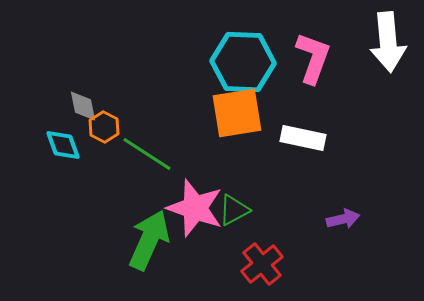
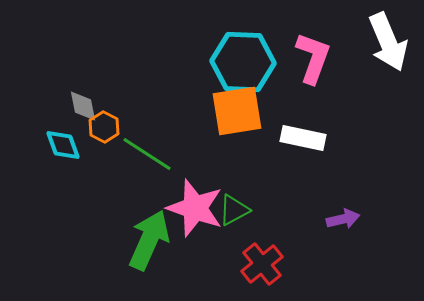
white arrow: rotated 18 degrees counterclockwise
orange square: moved 2 px up
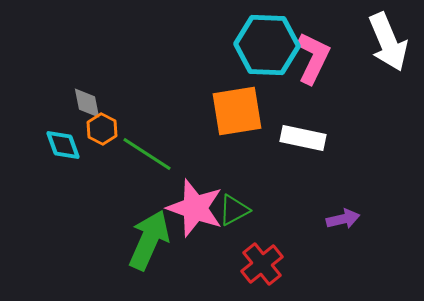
pink L-shape: rotated 6 degrees clockwise
cyan hexagon: moved 24 px right, 17 px up
gray diamond: moved 4 px right, 3 px up
orange hexagon: moved 2 px left, 2 px down
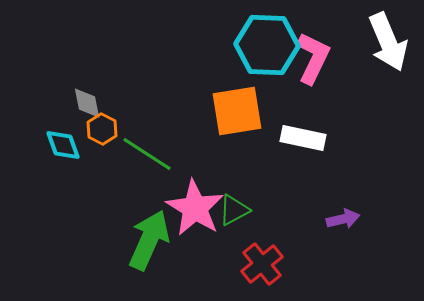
pink star: rotated 12 degrees clockwise
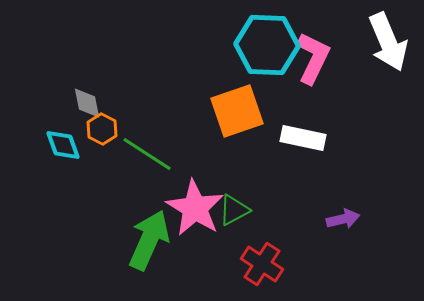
orange square: rotated 10 degrees counterclockwise
red cross: rotated 18 degrees counterclockwise
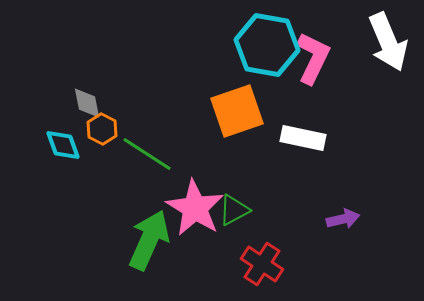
cyan hexagon: rotated 8 degrees clockwise
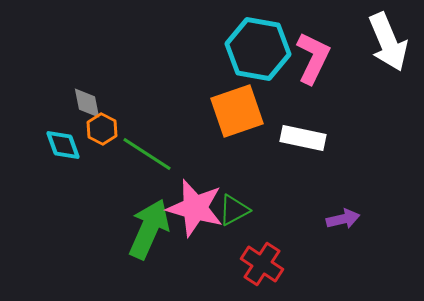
cyan hexagon: moved 9 px left, 4 px down
pink star: rotated 16 degrees counterclockwise
green arrow: moved 11 px up
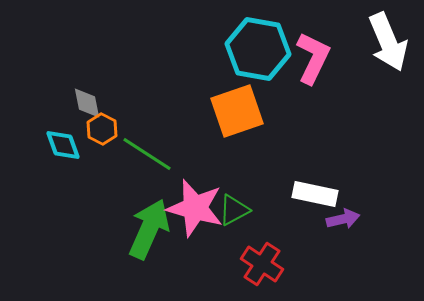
white rectangle: moved 12 px right, 56 px down
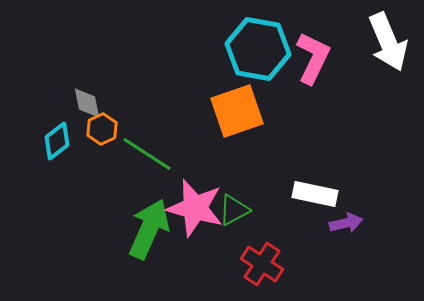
orange hexagon: rotated 8 degrees clockwise
cyan diamond: moved 6 px left, 4 px up; rotated 72 degrees clockwise
purple arrow: moved 3 px right, 4 px down
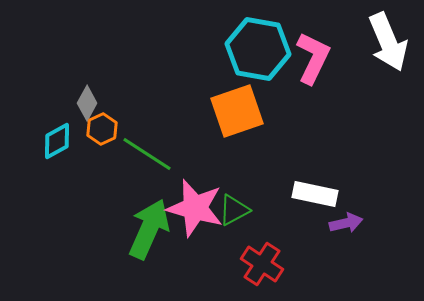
gray diamond: rotated 40 degrees clockwise
cyan diamond: rotated 9 degrees clockwise
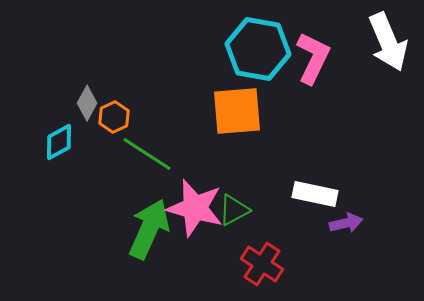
orange square: rotated 14 degrees clockwise
orange hexagon: moved 12 px right, 12 px up
cyan diamond: moved 2 px right, 1 px down
